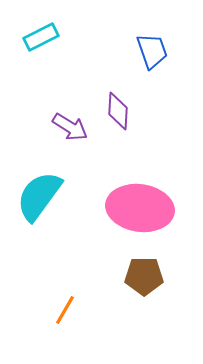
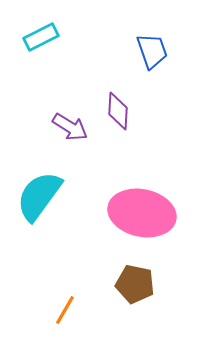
pink ellipse: moved 2 px right, 5 px down; rotated 4 degrees clockwise
brown pentagon: moved 9 px left, 8 px down; rotated 12 degrees clockwise
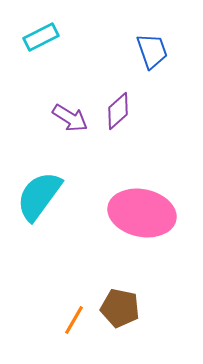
purple diamond: rotated 45 degrees clockwise
purple arrow: moved 9 px up
brown pentagon: moved 15 px left, 24 px down
orange line: moved 9 px right, 10 px down
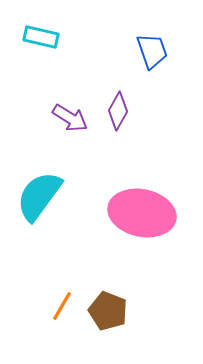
cyan rectangle: rotated 40 degrees clockwise
purple diamond: rotated 18 degrees counterclockwise
brown pentagon: moved 12 px left, 3 px down; rotated 9 degrees clockwise
orange line: moved 12 px left, 14 px up
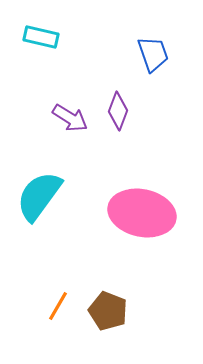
blue trapezoid: moved 1 px right, 3 px down
purple diamond: rotated 9 degrees counterclockwise
orange line: moved 4 px left
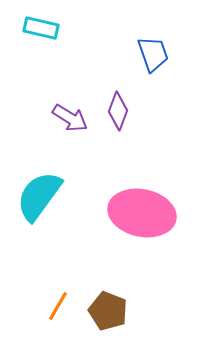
cyan rectangle: moved 9 px up
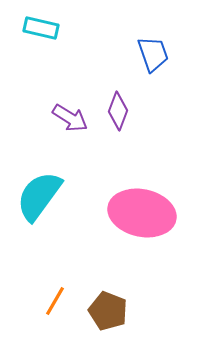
orange line: moved 3 px left, 5 px up
